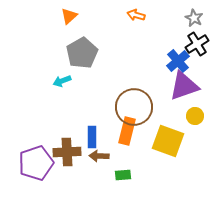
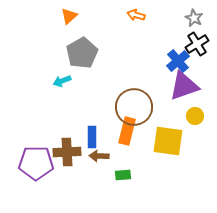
yellow square: rotated 12 degrees counterclockwise
purple pentagon: rotated 20 degrees clockwise
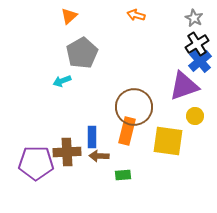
blue cross: moved 22 px right
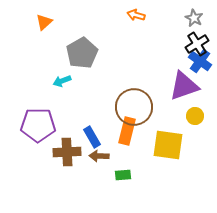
orange triangle: moved 25 px left, 6 px down
blue cross: rotated 15 degrees counterclockwise
blue rectangle: rotated 30 degrees counterclockwise
yellow square: moved 4 px down
purple pentagon: moved 2 px right, 38 px up
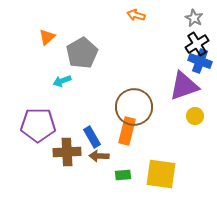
orange triangle: moved 3 px right, 15 px down
blue cross: rotated 15 degrees counterclockwise
yellow square: moved 7 px left, 29 px down
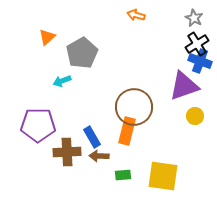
yellow square: moved 2 px right, 2 px down
